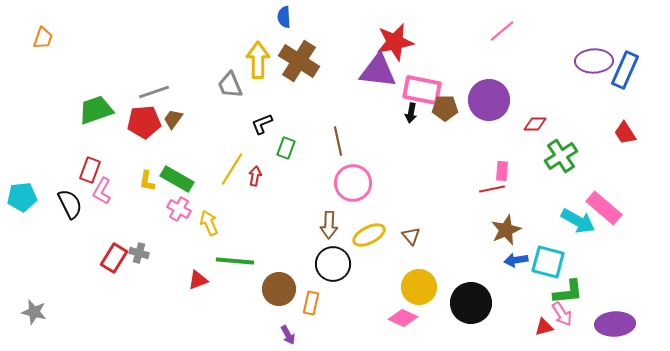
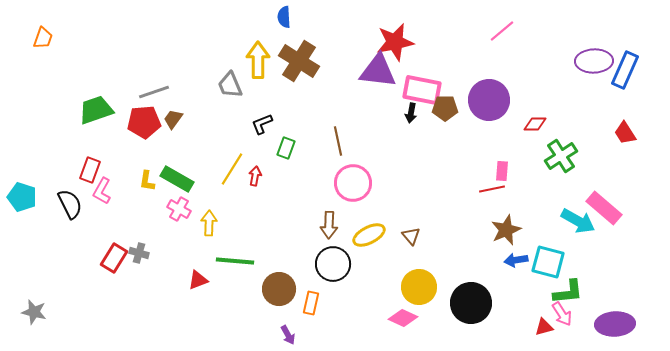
cyan pentagon at (22, 197): rotated 24 degrees clockwise
yellow arrow at (209, 223): rotated 25 degrees clockwise
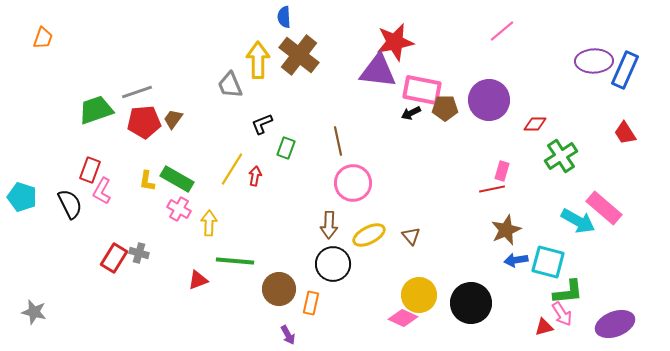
brown cross at (299, 61): moved 6 px up; rotated 6 degrees clockwise
gray line at (154, 92): moved 17 px left
black arrow at (411, 113): rotated 54 degrees clockwise
pink rectangle at (502, 171): rotated 12 degrees clockwise
yellow circle at (419, 287): moved 8 px down
purple ellipse at (615, 324): rotated 18 degrees counterclockwise
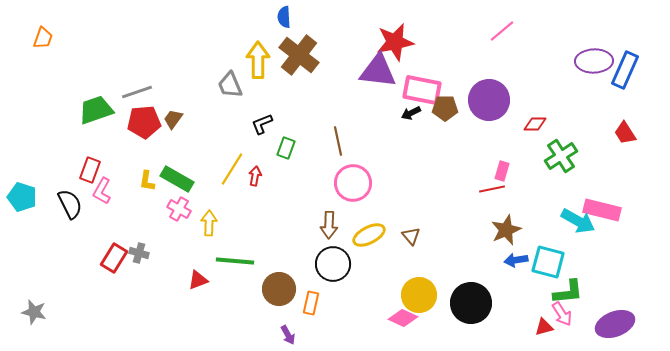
pink rectangle at (604, 208): moved 2 px left, 2 px down; rotated 27 degrees counterclockwise
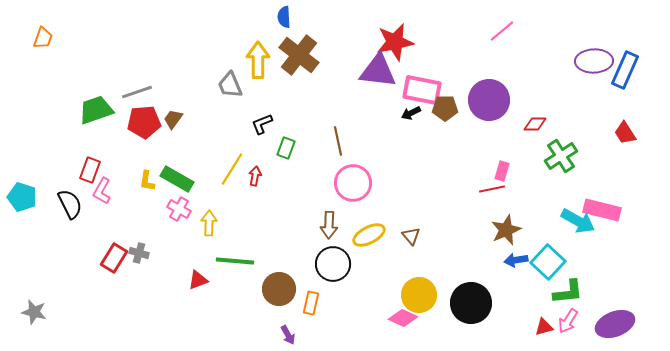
cyan square at (548, 262): rotated 28 degrees clockwise
pink arrow at (562, 314): moved 6 px right, 7 px down; rotated 65 degrees clockwise
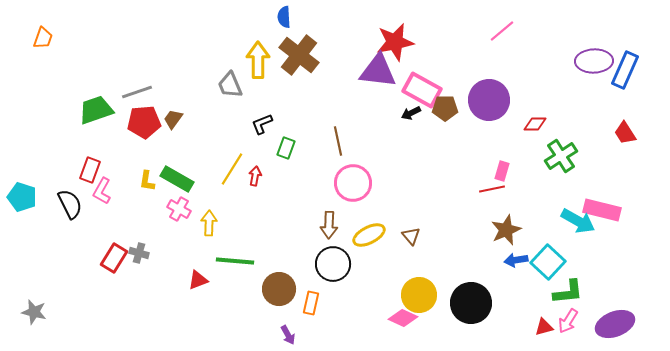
pink rectangle at (422, 90): rotated 18 degrees clockwise
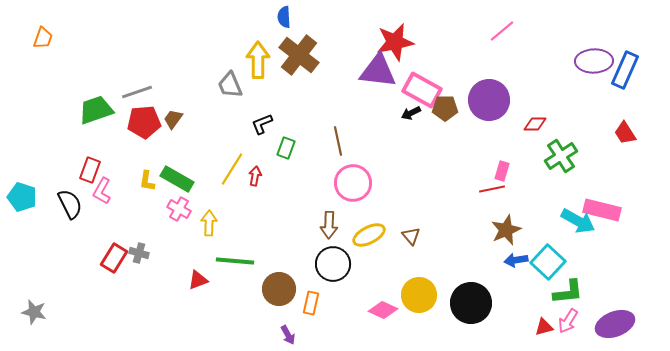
pink diamond at (403, 318): moved 20 px left, 8 px up
